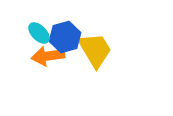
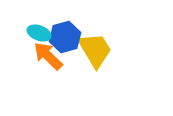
cyan ellipse: rotated 25 degrees counterclockwise
orange arrow: rotated 52 degrees clockwise
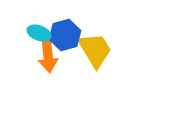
blue hexagon: moved 2 px up
orange arrow: rotated 140 degrees counterclockwise
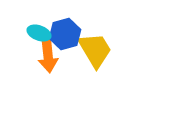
blue hexagon: moved 1 px up
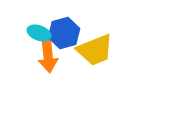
blue hexagon: moved 1 px left, 1 px up
yellow trapezoid: rotated 99 degrees clockwise
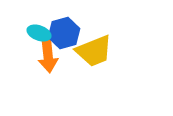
yellow trapezoid: moved 1 px left, 1 px down
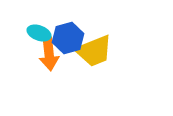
blue hexagon: moved 4 px right, 5 px down
orange arrow: moved 1 px right, 2 px up
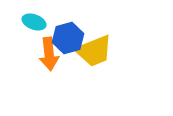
cyan ellipse: moved 5 px left, 11 px up
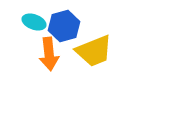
blue hexagon: moved 4 px left, 12 px up
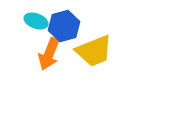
cyan ellipse: moved 2 px right, 1 px up
orange arrow: rotated 28 degrees clockwise
